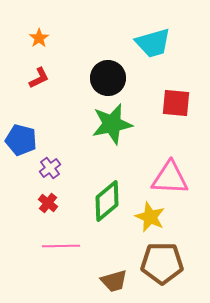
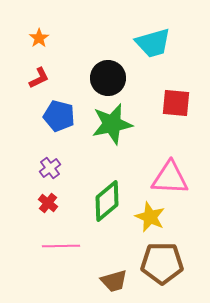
blue pentagon: moved 38 px right, 24 px up
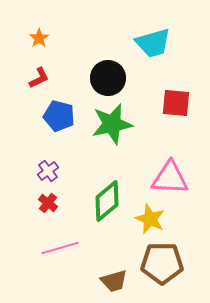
purple cross: moved 2 px left, 3 px down
yellow star: moved 2 px down
pink line: moved 1 px left, 2 px down; rotated 15 degrees counterclockwise
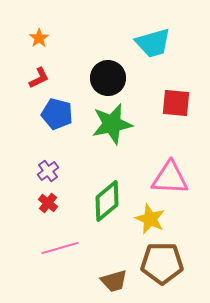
blue pentagon: moved 2 px left, 2 px up
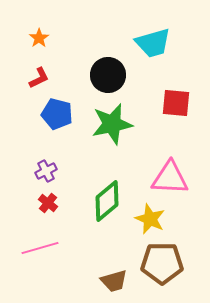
black circle: moved 3 px up
purple cross: moved 2 px left; rotated 10 degrees clockwise
pink line: moved 20 px left
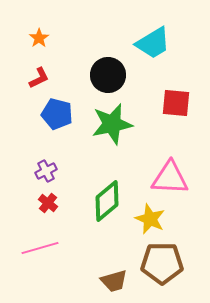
cyan trapezoid: rotated 15 degrees counterclockwise
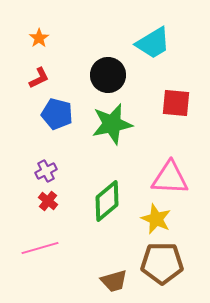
red cross: moved 2 px up
yellow star: moved 6 px right
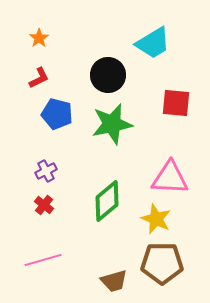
red cross: moved 4 px left, 4 px down
pink line: moved 3 px right, 12 px down
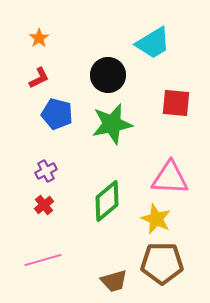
red cross: rotated 12 degrees clockwise
